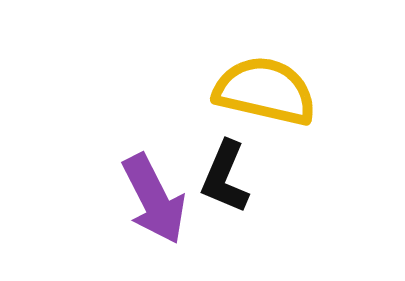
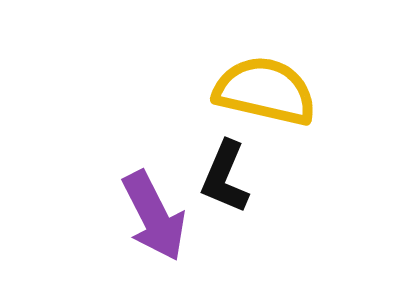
purple arrow: moved 17 px down
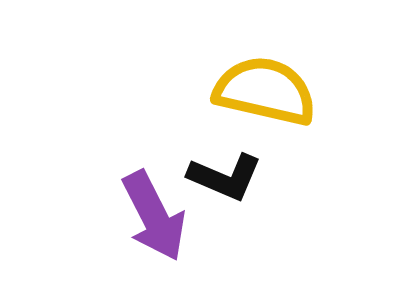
black L-shape: rotated 90 degrees counterclockwise
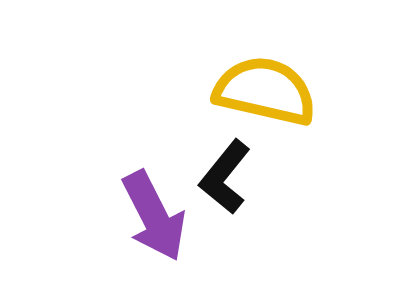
black L-shape: rotated 106 degrees clockwise
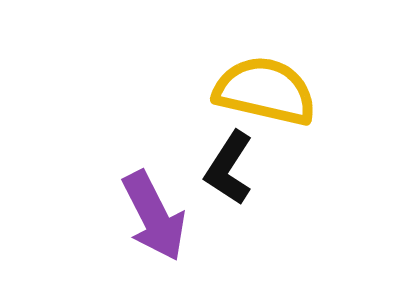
black L-shape: moved 4 px right, 9 px up; rotated 6 degrees counterclockwise
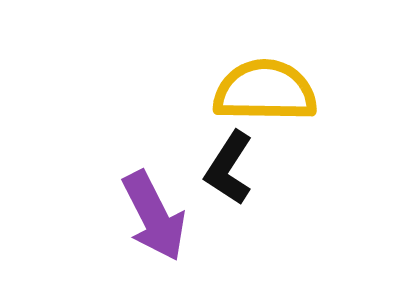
yellow semicircle: rotated 12 degrees counterclockwise
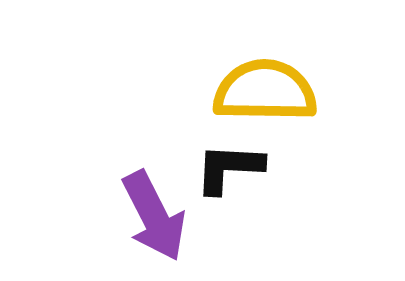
black L-shape: rotated 60 degrees clockwise
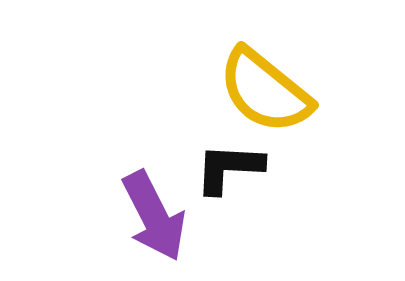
yellow semicircle: rotated 142 degrees counterclockwise
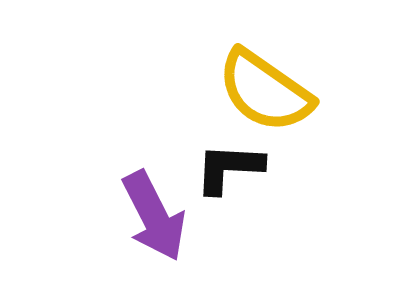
yellow semicircle: rotated 4 degrees counterclockwise
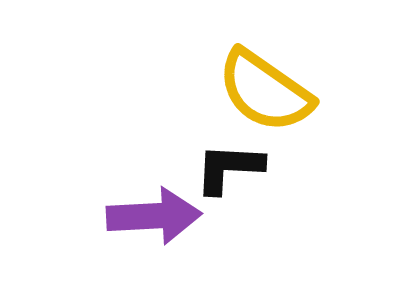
purple arrow: rotated 66 degrees counterclockwise
